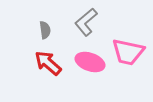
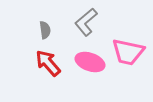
red arrow: rotated 8 degrees clockwise
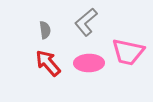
pink ellipse: moved 1 px left, 1 px down; rotated 20 degrees counterclockwise
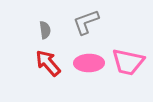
gray L-shape: rotated 20 degrees clockwise
pink trapezoid: moved 10 px down
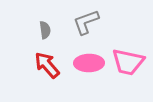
red arrow: moved 1 px left, 2 px down
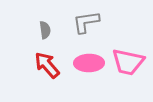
gray L-shape: rotated 12 degrees clockwise
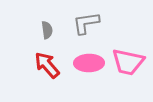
gray L-shape: moved 1 px down
gray semicircle: moved 2 px right
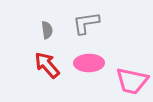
pink trapezoid: moved 4 px right, 19 px down
